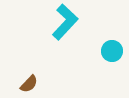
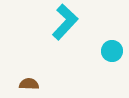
brown semicircle: rotated 132 degrees counterclockwise
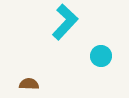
cyan circle: moved 11 px left, 5 px down
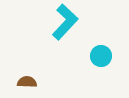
brown semicircle: moved 2 px left, 2 px up
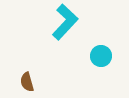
brown semicircle: rotated 108 degrees counterclockwise
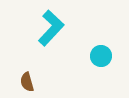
cyan L-shape: moved 14 px left, 6 px down
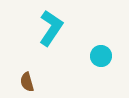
cyan L-shape: rotated 9 degrees counterclockwise
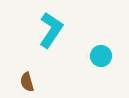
cyan L-shape: moved 2 px down
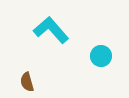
cyan L-shape: rotated 75 degrees counterclockwise
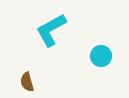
cyan L-shape: rotated 78 degrees counterclockwise
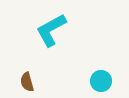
cyan circle: moved 25 px down
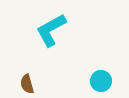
brown semicircle: moved 2 px down
